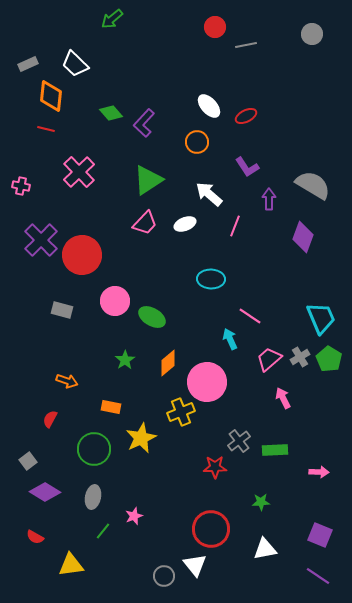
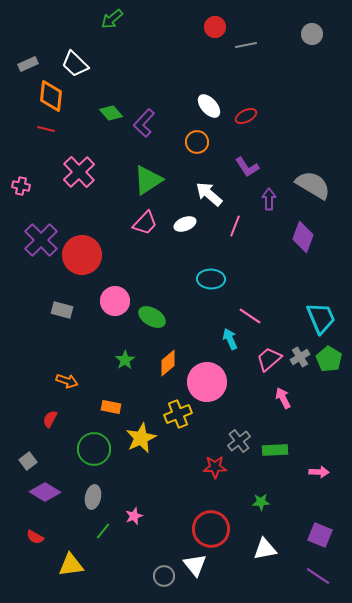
yellow cross at (181, 412): moved 3 px left, 2 px down
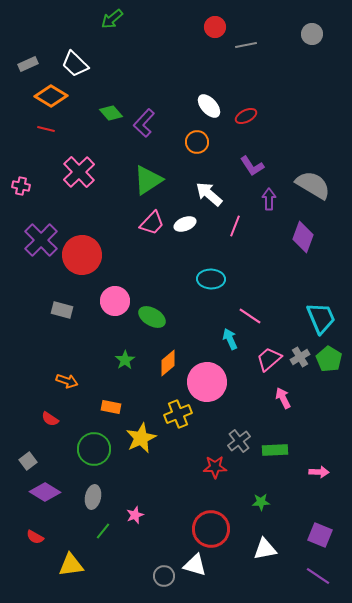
orange diamond at (51, 96): rotated 64 degrees counterclockwise
purple L-shape at (247, 167): moved 5 px right, 1 px up
pink trapezoid at (145, 223): moved 7 px right
red semicircle at (50, 419): rotated 84 degrees counterclockwise
pink star at (134, 516): moved 1 px right, 1 px up
white triangle at (195, 565): rotated 35 degrees counterclockwise
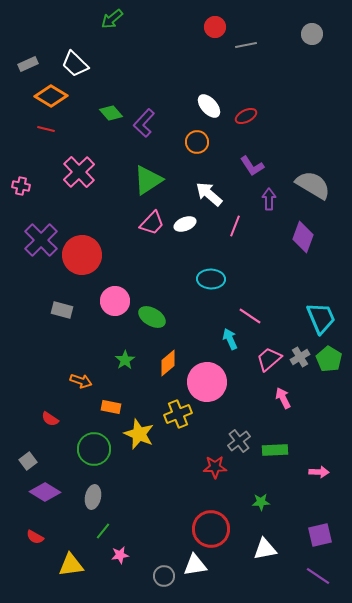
orange arrow at (67, 381): moved 14 px right
yellow star at (141, 438): moved 2 px left, 4 px up; rotated 24 degrees counterclockwise
pink star at (135, 515): moved 15 px left, 40 px down; rotated 12 degrees clockwise
purple square at (320, 535): rotated 35 degrees counterclockwise
white triangle at (195, 565): rotated 25 degrees counterclockwise
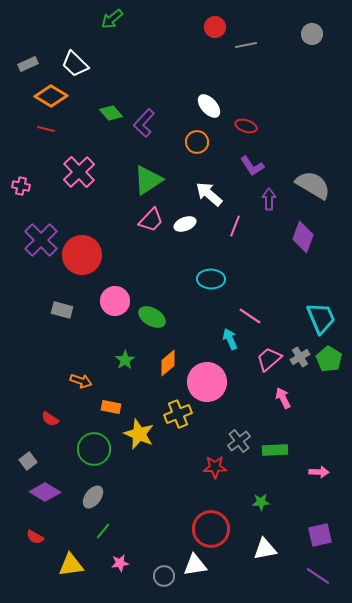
red ellipse at (246, 116): moved 10 px down; rotated 45 degrees clockwise
pink trapezoid at (152, 223): moved 1 px left, 3 px up
gray ellipse at (93, 497): rotated 25 degrees clockwise
pink star at (120, 555): moved 8 px down
